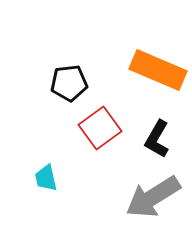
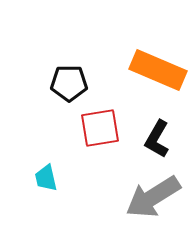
black pentagon: rotated 6 degrees clockwise
red square: rotated 27 degrees clockwise
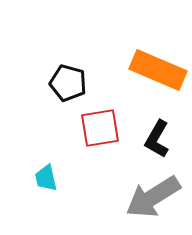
black pentagon: moved 1 px left; rotated 15 degrees clockwise
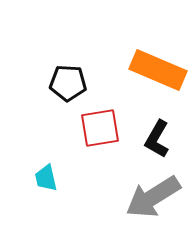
black pentagon: rotated 12 degrees counterclockwise
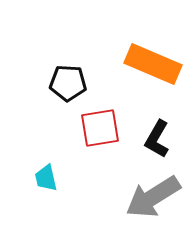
orange rectangle: moved 5 px left, 6 px up
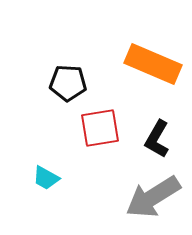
cyan trapezoid: rotated 48 degrees counterclockwise
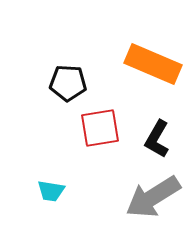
cyan trapezoid: moved 5 px right, 13 px down; rotated 20 degrees counterclockwise
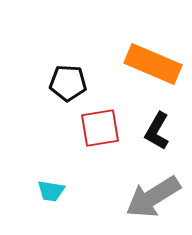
black L-shape: moved 8 px up
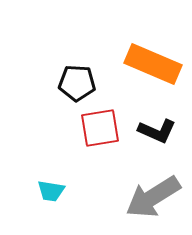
black pentagon: moved 9 px right
black L-shape: rotated 96 degrees counterclockwise
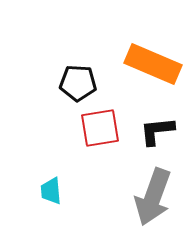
black pentagon: moved 1 px right
black L-shape: rotated 150 degrees clockwise
cyan trapezoid: rotated 76 degrees clockwise
gray arrow: rotated 38 degrees counterclockwise
